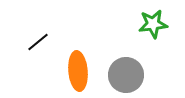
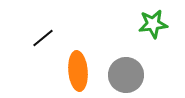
black line: moved 5 px right, 4 px up
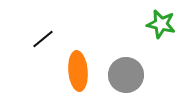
green star: moved 8 px right; rotated 20 degrees clockwise
black line: moved 1 px down
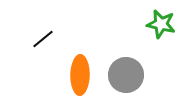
orange ellipse: moved 2 px right, 4 px down; rotated 6 degrees clockwise
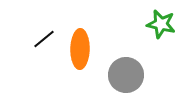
black line: moved 1 px right
orange ellipse: moved 26 px up
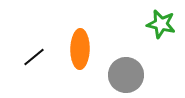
black line: moved 10 px left, 18 px down
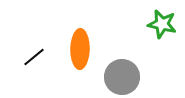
green star: moved 1 px right
gray circle: moved 4 px left, 2 px down
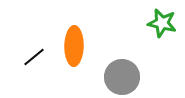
green star: moved 1 px up
orange ellipse: moved 6 px left, 3 px up
